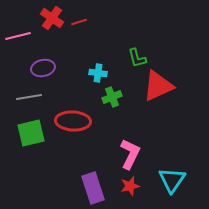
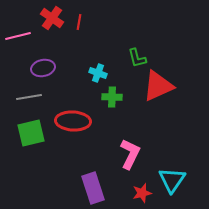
red line: rotated 63 degrees counterclockwise
cyan cross: rotated 12 degrees clockwise
green cross: rotated 24 degrees clockwise
red star: moved 12 px right, 7 px down
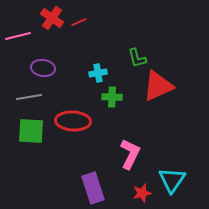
red line: rotated 56 degrees clockwise
purple ellipse: rotated 20 degrees clockwise
cyan cross: rotated 30 degrees counterclockwise
green square: moved 2 px up; rotated 16 degrees clockwise
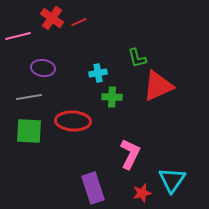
green square: moved 2 px left
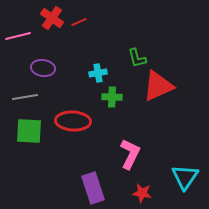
gray line: moved 4 px left
cyan triangle: moved 13 px right, 3 px up
red star: rotated 24 degrees clockwise
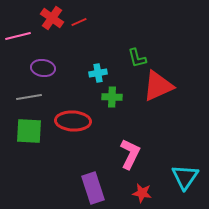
gray line: moved 4 px right
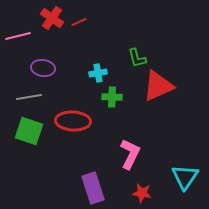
green square: rotated 16 degrees clockwise
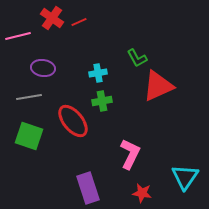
green L-shape: rotated 15 degrees counterclockwise
green cross: moved 10 px left, 4 px down; rotated 12 degrees counterclockwise
red ellipse: rotated 48 degrees clockwise
green square: moved 5 px down
purple rectangle: moved 5 px left
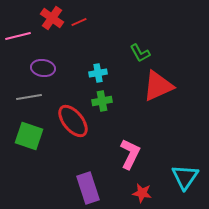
green L-shape: moved 3 px right, 5 px up
